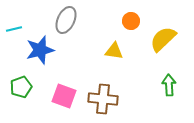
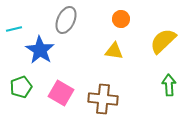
orange circle: moved 10 px left, 2 px up
yellow semicircle: moved 2 px down
blue star: rotated 24 degrees counterclockwise
pink square: moved 3 px left, 3 px up; rotated 10 degrees clockwise
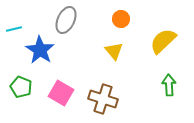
yellow triangle: rotated 42 degrees clockwise
green pentagon: rotated 30 degrees counterclockwise
brown cross: rotated 12 degrees clockwise
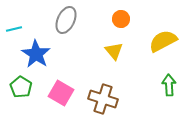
yellow semicircle: rotated 16 degrees clockwise
blue star: moved 4 px left, 4 px down
green pentagon: rotated 10 degrees clockwise
